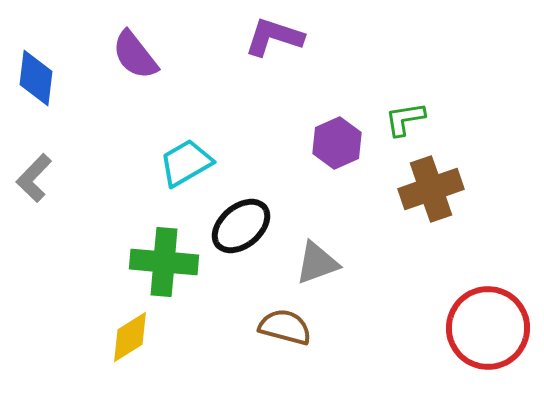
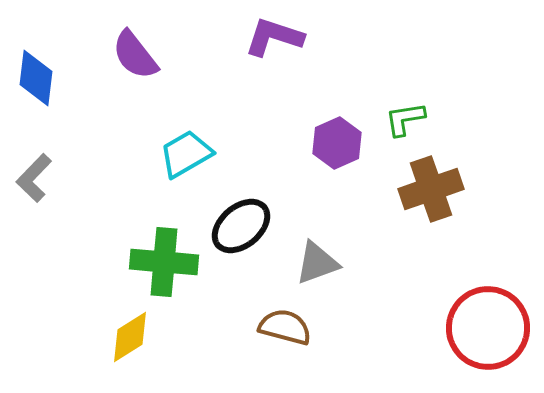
cyan trapezoid: moved 9 px up
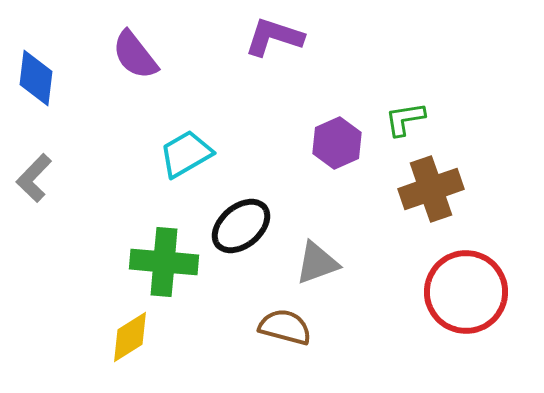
red circle: moved 22 px left, 36 px up
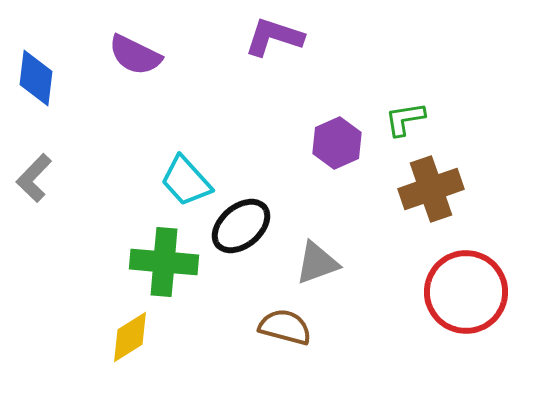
purple semicircle: rotated 26 degrees counterclockwise
cyan trapezoid: moved 27 px down; rotated 102 degrees counterclockwise
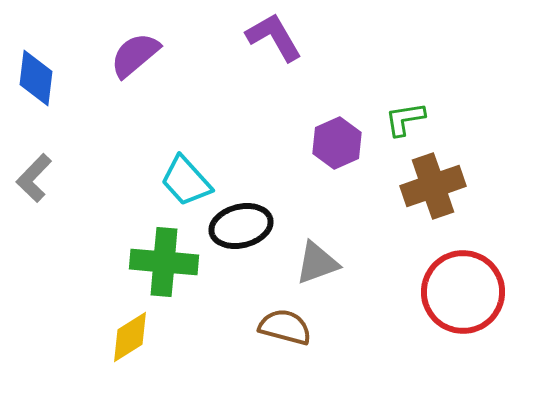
purple L-shape: rotated 42 degrees clockwise
purple semicircle: rotated 114 degrees clockwise
brown cross: moved 2 px right, 3 px up
black ellipse: rotated 26 degrees clockwise
red circle: moved 3 px left
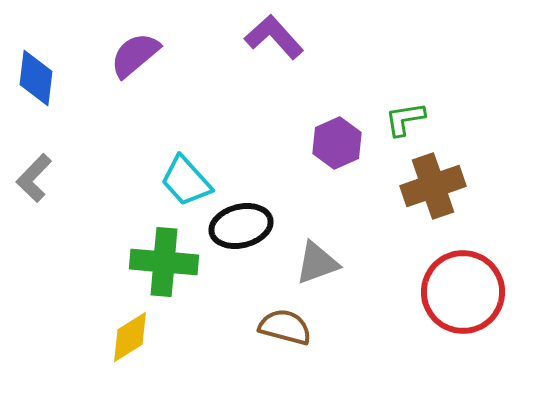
purple L-shape: rotated 12 degrees counterclockwise
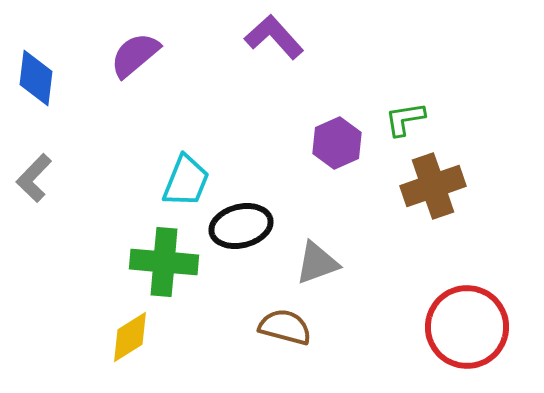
cyan trapezoid: rotated 116 degrees counterclockwise
red circle: moved 4 px right, 35 px down
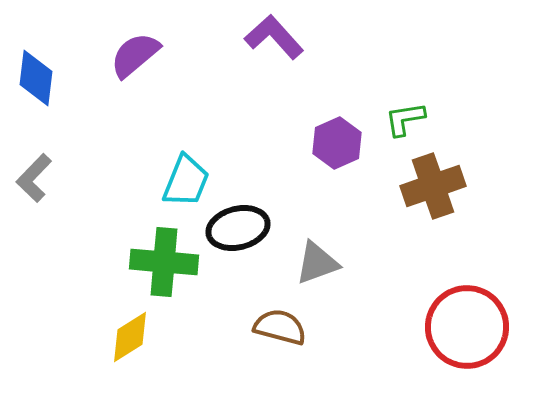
black ellipse: moved 3 px left, 2 px down
brown semicircle: moved 5 px left
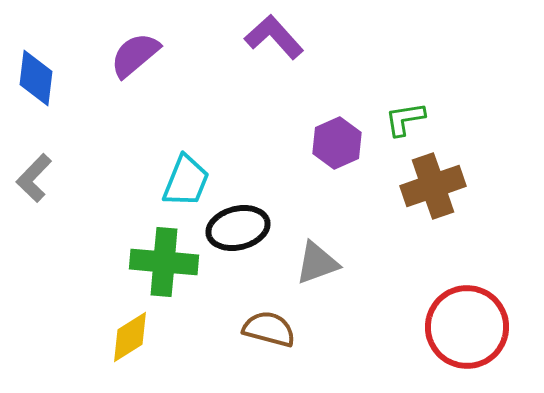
brown semicircle: moved 11 px left, 2 px down
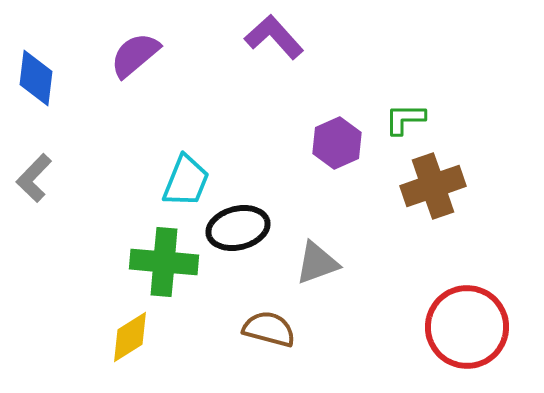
green L-shape: rotated 9 degrees clockwise
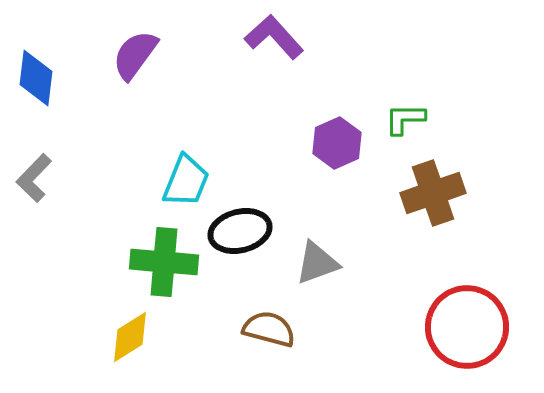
purple semicircle: rotated 14 degrees counterclockwise
brown cross: moved 7 px down
black ellipse: moved 2 px right, 3 px down
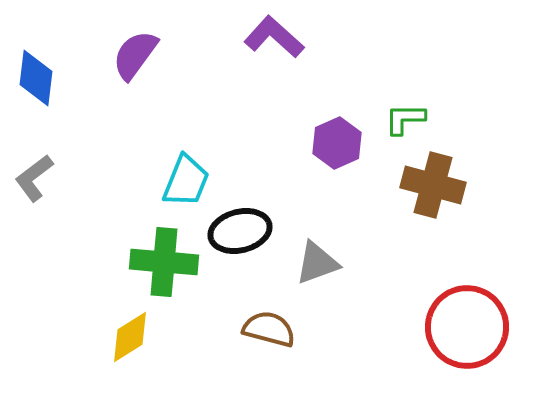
purple L-shape: rotated 6 degrees counterclockwise
gray L-shape: rotated 9 degrees clockwise
brown cross: moved 8 px up; rotated 34 degrees clockwise
